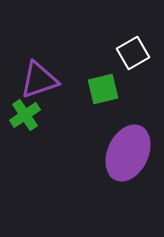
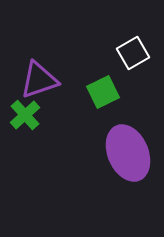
green square: moved 3 px down; rotated 12 degrees counterclockwise
green cross: rotated 8 degrees counterclockwise
purple ellipse: rotated 48 degrees counterclockwise
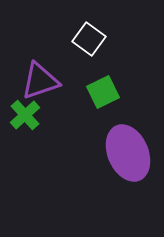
white square: moved 44 px left, 14 px up; rotated 24 degrees counterclockwise
purple triangle: moved 1 px right, 1 px down
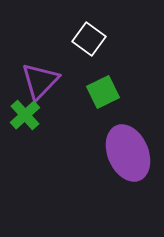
purple triangle: rotated 27 degrees counterclockwise
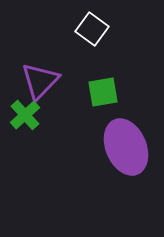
white square: moved 3 px right, 10 px up
green square: rotated 16 degrees clockwise
purple ellipse: moved 2 px left, 6 px up
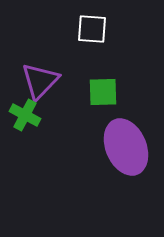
white square: rotated 32 degrees counterclockwise
green square: rotated 8 degrees clockwise
green cross: rotated 20 degrees counterclockwise
